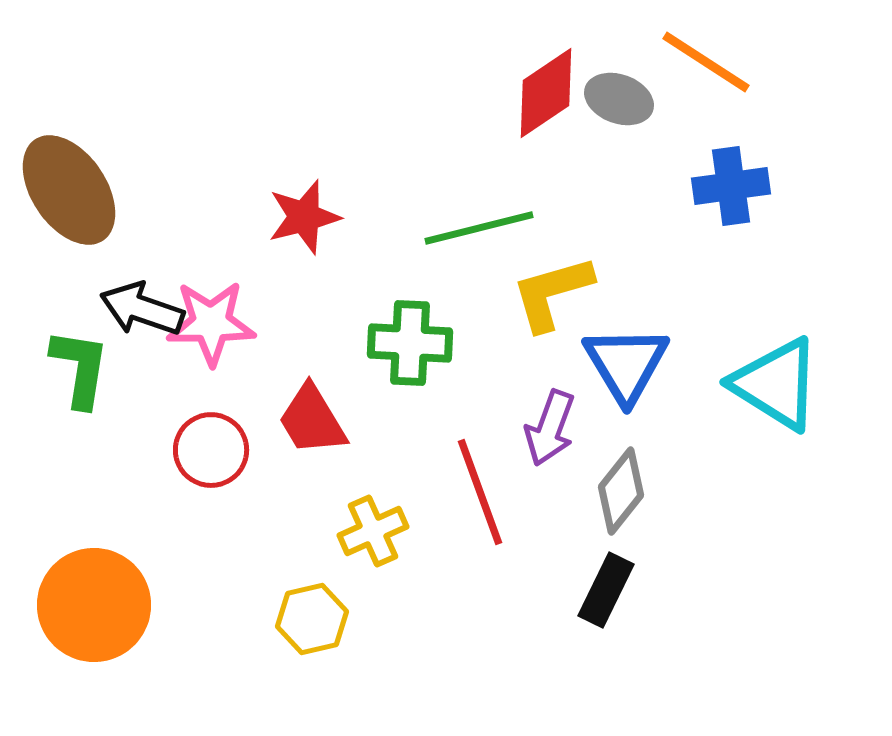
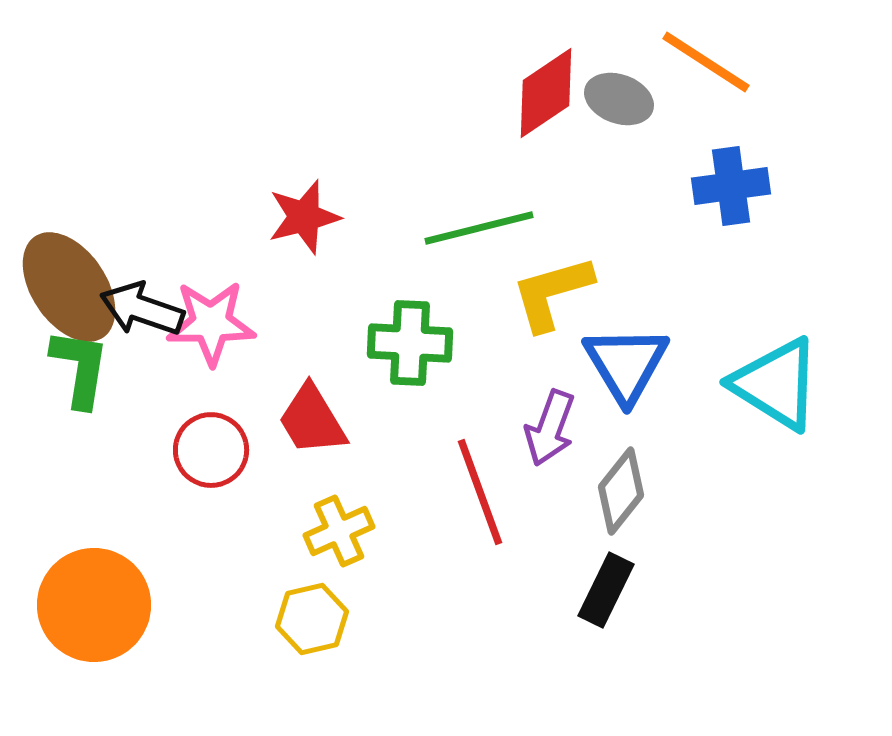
brown ellipse: moved 97 px down
yellow cross: moved 34 px left
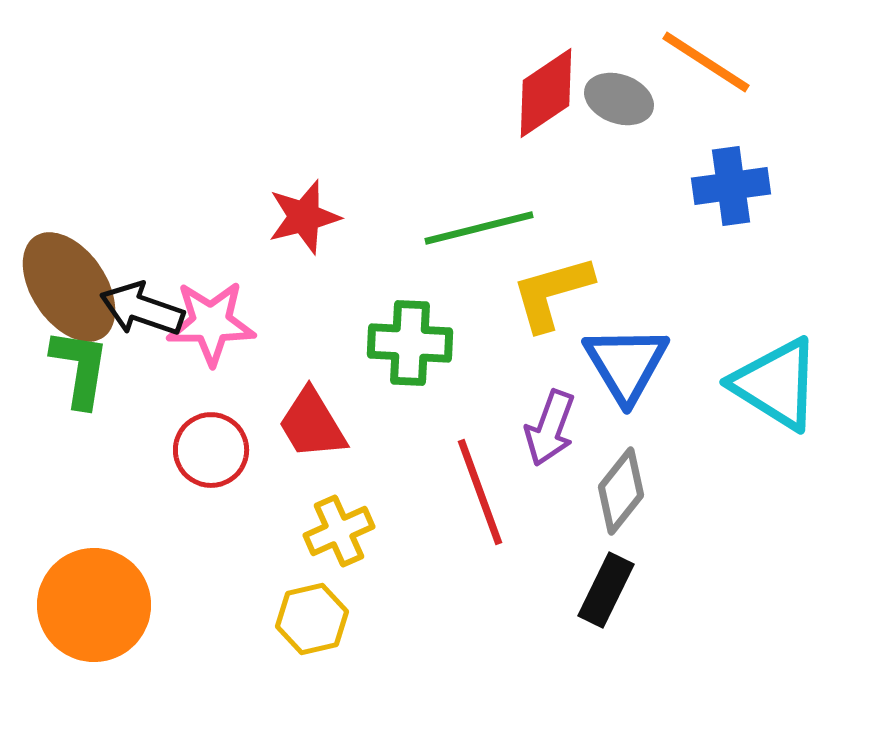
red trapezoid: moved 4 px down
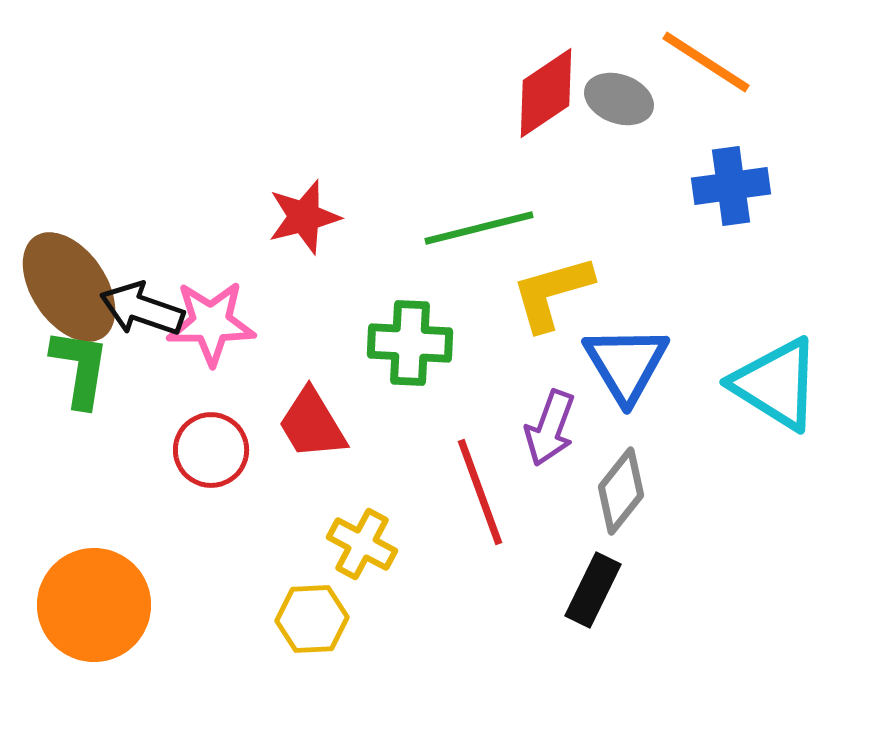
yellow cross: moved 23 px right, 13 px down; rotated 38 degrees counterclockwise
black rectangle: moved 13 px left
yellow hexagon: rotated 10 degrees clockwise
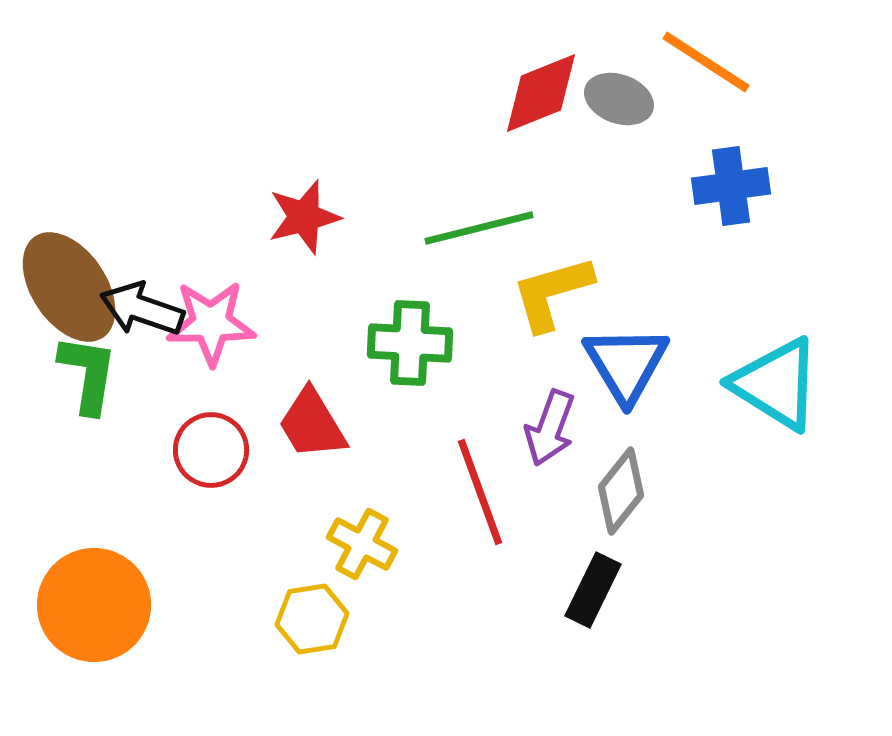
red diamond: moved 5 px left; rotated 12 degrees clockwise
green L-shape: moved 8 px right, 6 px down
yellow hexagon: rotated 6 degrees counterclockwise
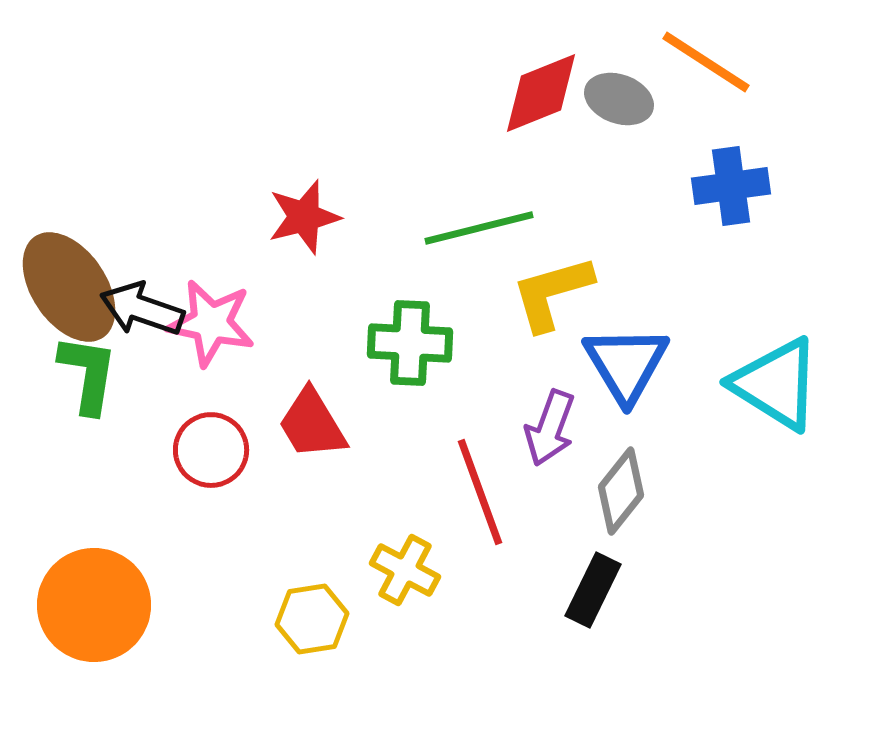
pink star: rotated 12 degrees clockwise
yellow cross: moved 43 px right, 26 px down
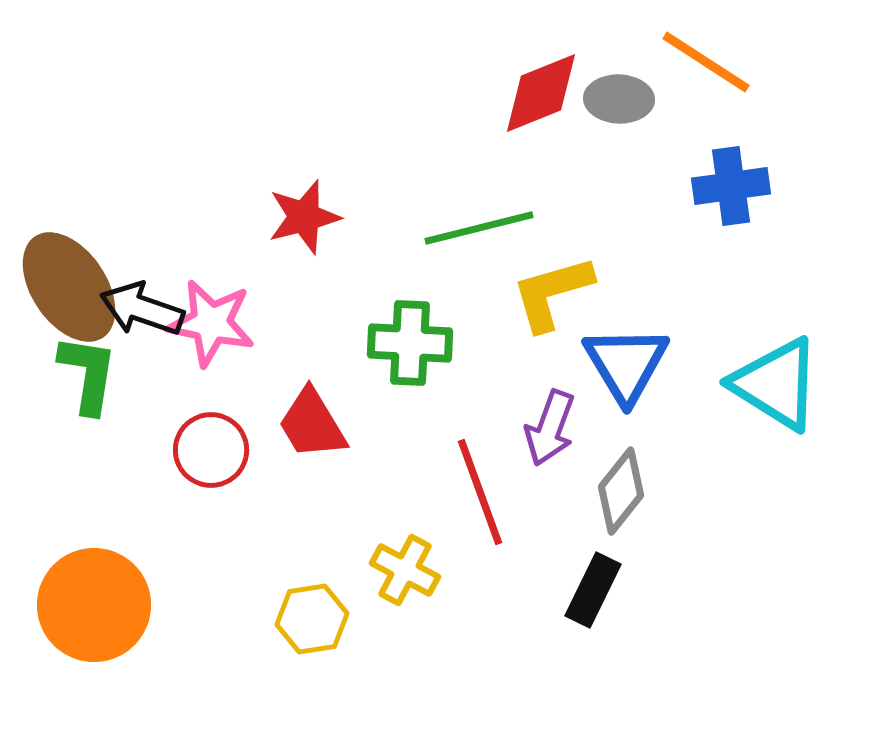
gray ellipse: rotated 18 degrees counterclockwise
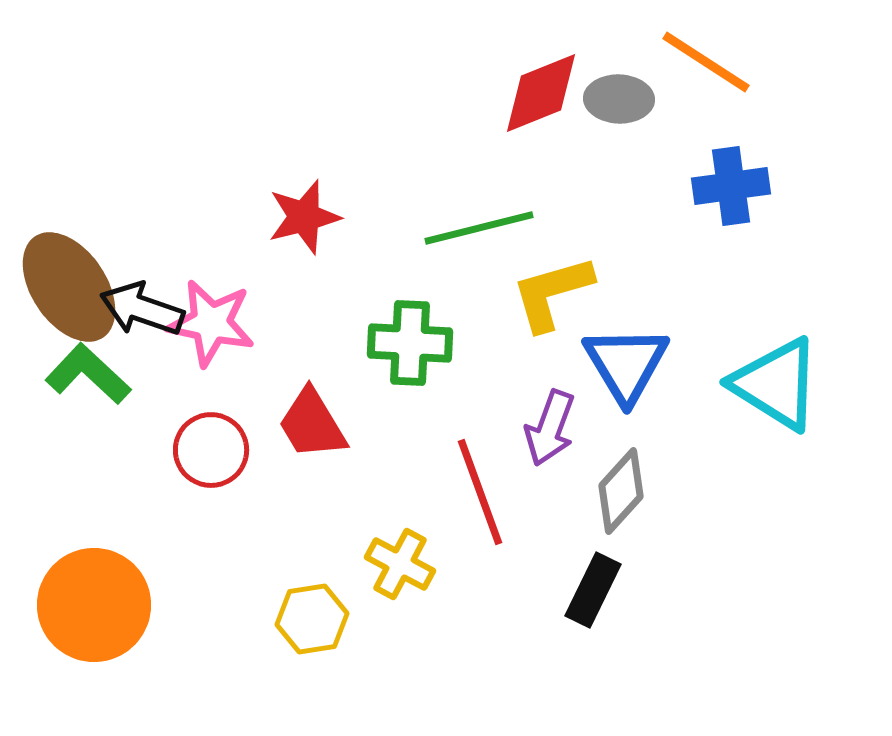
green L-shape: rotated 56 degrees counterclockwise
gray diamond: rotated 4 degrees clockwise
yellow cross: moved 5 px left, 6 px up
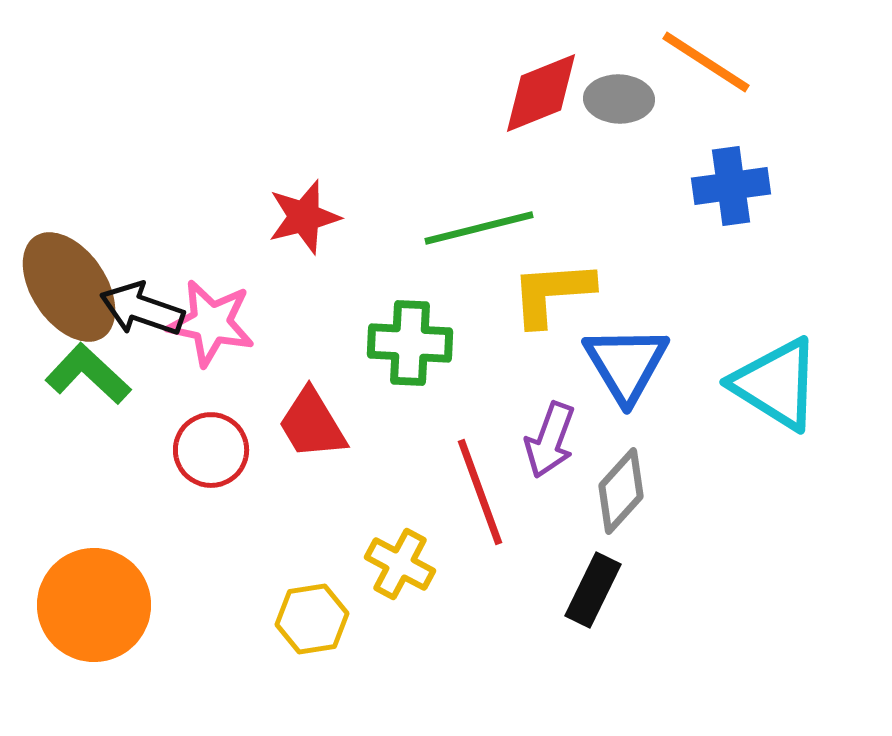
yellow L-shape: rotated 12 degrees clockwise
purple arrow: moved 12 px down
